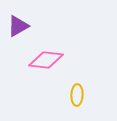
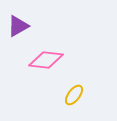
yellow ellipse: moved 3 px left; rotated 35 degrees clockwise
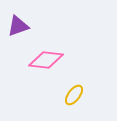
purple triangle: rotated 10 degrees clockwise
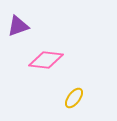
yellow ellipse: moved 3 px down
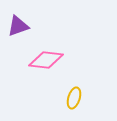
yellow ellipse: rotated 20 degrees counterclockwise
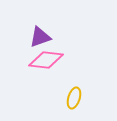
purple triangle: moved 22 px right, 11 px down
